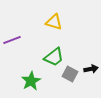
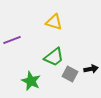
green star: rotated 18 degrees counterclockwise
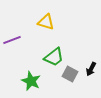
yellow triangle: moved 8 px left
black arrow: rotated 128 degrees clockwise
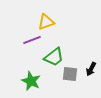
yellow triangle: rotated 36 degrees counterclockwise
purple line: moved 20 px right
gray square: rotated 21 degrees counterclockwise
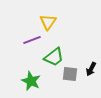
yellow triangle: moved 2 px right; rotated 36 degrees counterclockwise
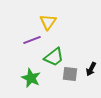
green star: moved 3 px up
